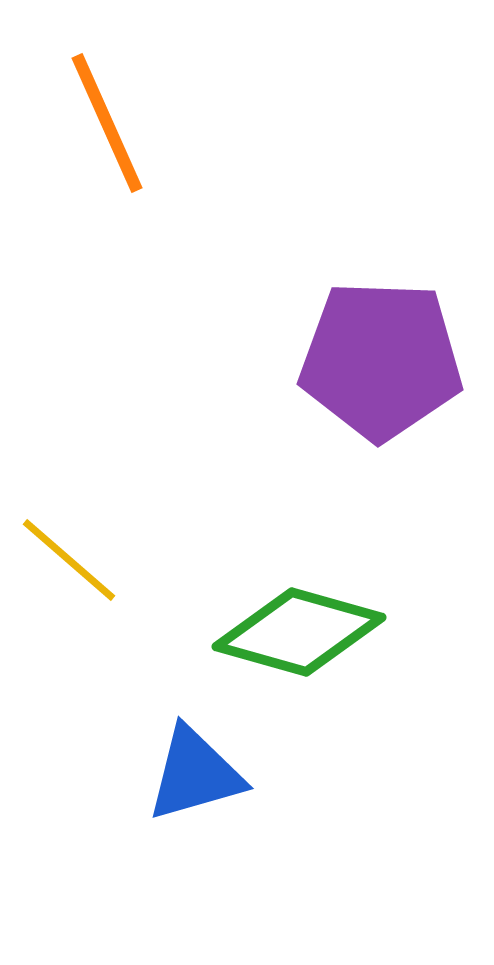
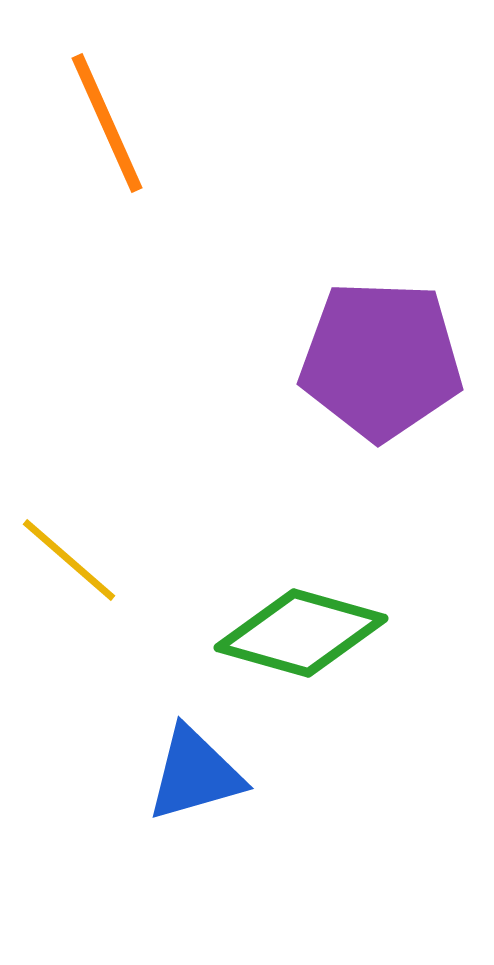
green diamond: moved 2 px right, 1 px down
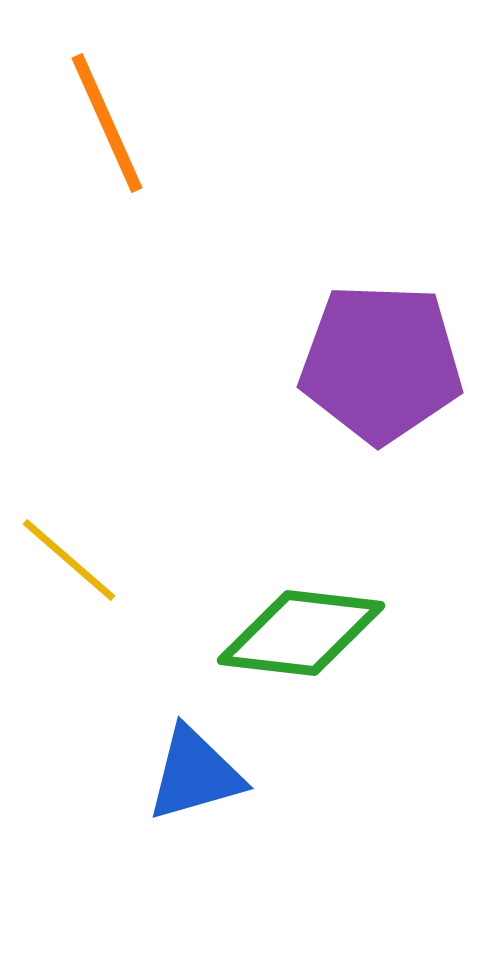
purple pentagon: moved 3 px down
green diamond: rotated 9 degrees counterclockwise
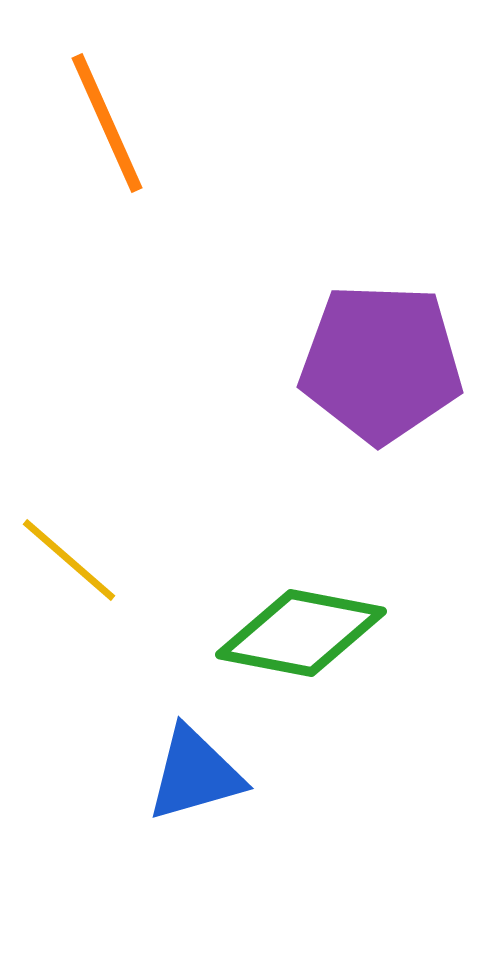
green diamond: rotated 4 degrees clockwise
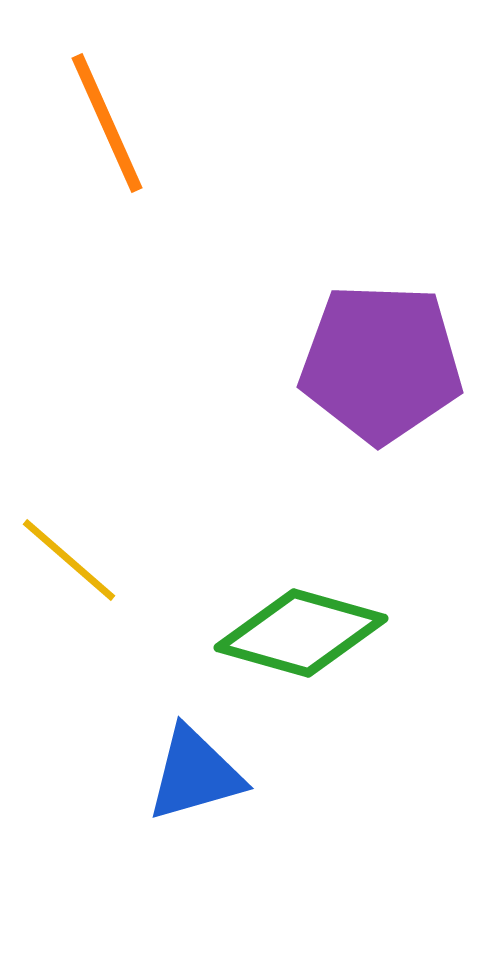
green diamond: rotated 5 degrees clockwise
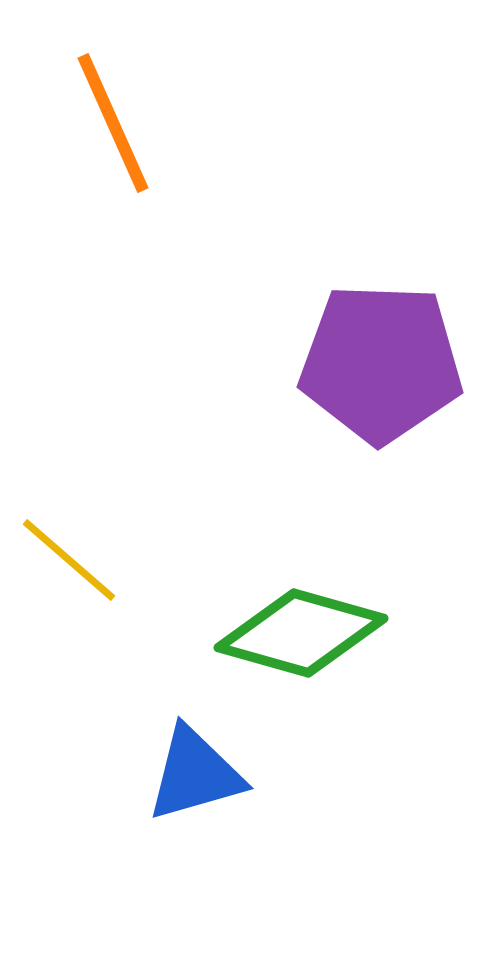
orange line: moved 6 px right
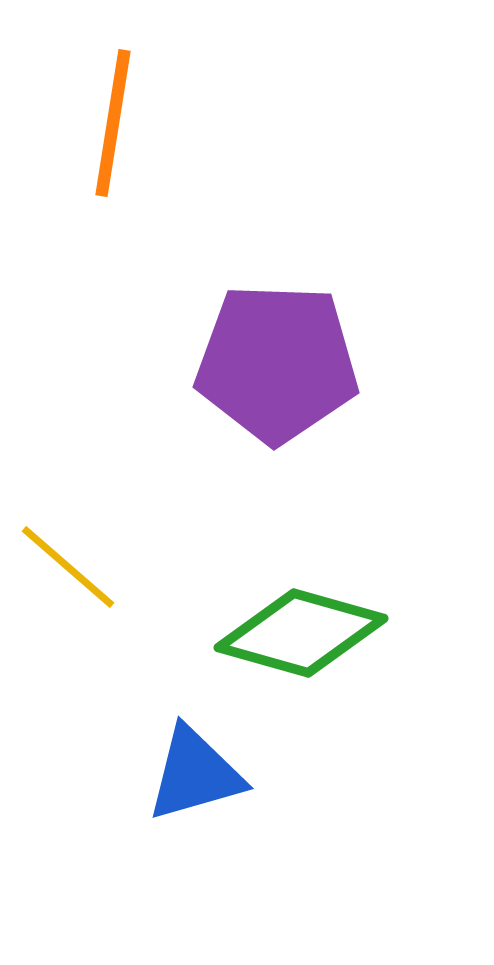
orange line: rotated 33 degrees clockwise
purple pentagon: moved 104 px left
yellow line: moved 1 px left, 7 px down
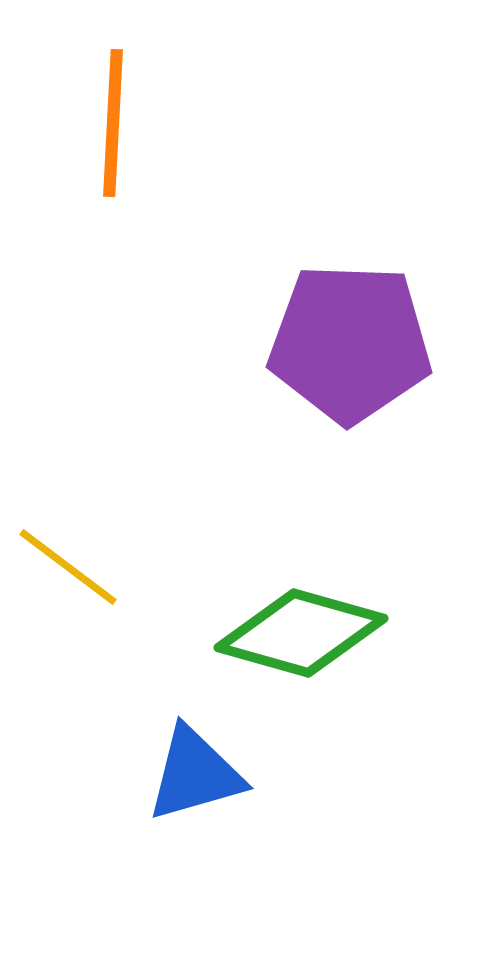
orange line: rotated 6 degrees counterclockwise
purple pentagon: moved 73 px right, 20 px up
yellow line: rotated 4 degrees counterclockwise
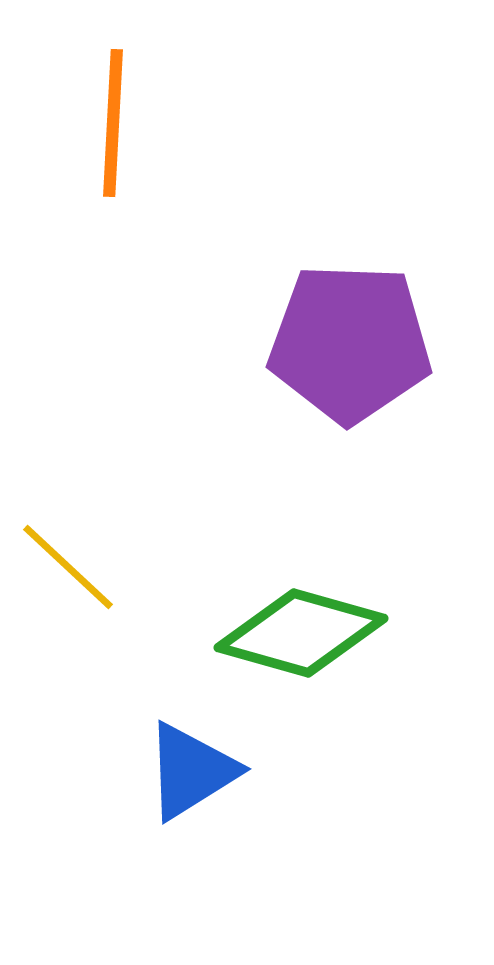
yellow line: rotated 6 degrees clockwise
blue triangle: moved 4 px left, 3 px up; rotated 16 degrees counterclockwise
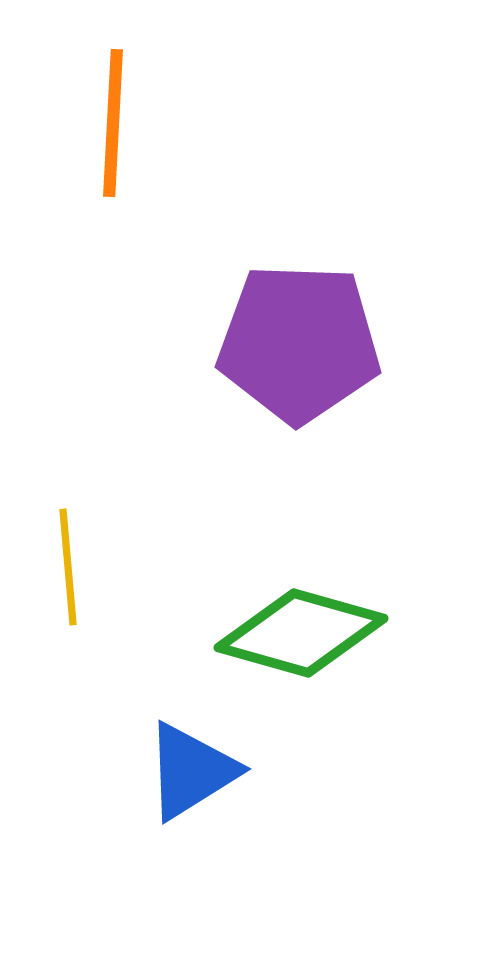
purple pentagon: moved 51 px left
yellow line: rotated 42 degrees clockwise
